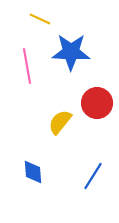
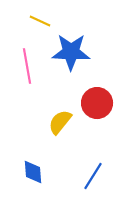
yellow line: moved 2 px down
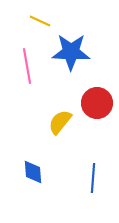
blue line: moved 2 px down; rotated 28 degrees counterclockwise
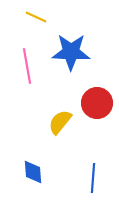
yellow line: moved 4 px left, 4 px up
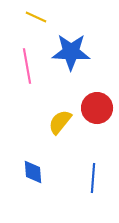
red circle: moved 5 px down
